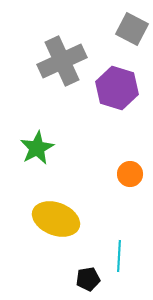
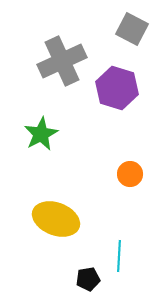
green star: moved 4 px right, 14 px up
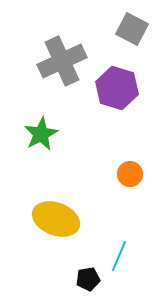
cyan line: rotated 20 degrees clockwise
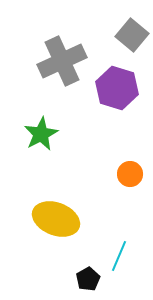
gray square: moved 6 px down; rotated 12 degrees clockwise
black pentagon: rotated 20 degrees counterclockwise
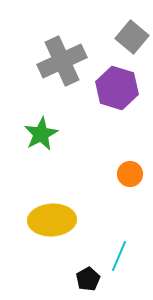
gray square: moved 2 px down
yellow ellipse: moved 4 px left, 1 px down; rotated 24 degrees counterclockwise
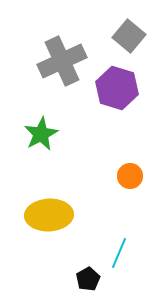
gray square: moved 3 px left, 1 px up
orange circle: moved 2 px down
yellow ellipse: moved 3 px left, 5 px up
cyan line: moved 3 px up
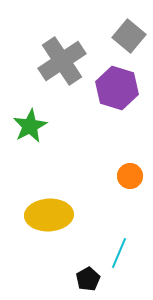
gray cross: rotated 9 degrees counterclockwise
green star: moved 11 px left, 8 px up
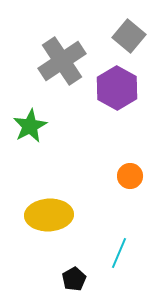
purple hexagon: rotated 12 degrees clockwise
black pentagon: moved 14 px left
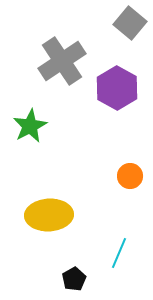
gray square: moved 1 px right, 13 px up
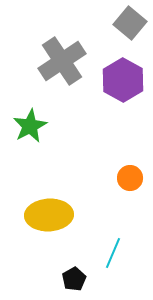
purple hexagon: moved 6 px right, 8 px up
orange circle: moved 2 px down
cyan line: moved 6 px left
